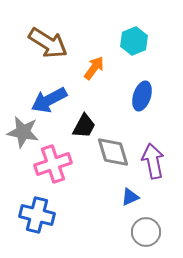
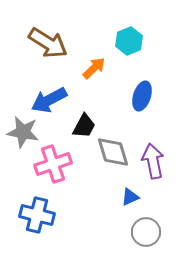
cyan hexagon: moved 5 px left
orange arrow: rotated 10 degrees clockwise
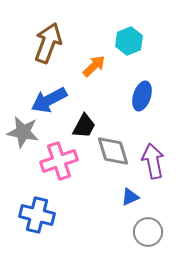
brown arrow: rotated 102 degrees counterclockwise
orange arrow: moved 2 px up
gray diamond: moved 1 px up
pink cross: moved 6 px right, 3 px up
gray circle: moved 2 px right
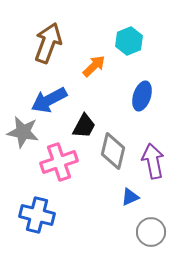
gray diamond: rotated 30 degrees clockwise
pink cross: moved 1 px down
gray circle: moved 3 px right
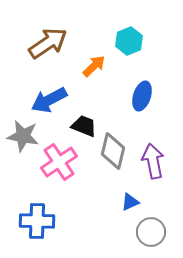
brown arrow: rotated 36 degrees clockwise
black trapezoid: rotated 96 degrees counterclockwise
gray star: moved 4 px down
pink cross: rotated 15 degrees counterclockwise
blue triangle: moved 5 px down
blue cross: moved 6 px down; rotated 12 degrees counterclockwise
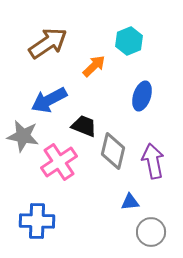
blue triangle: rotated 18 degrees clockwise
